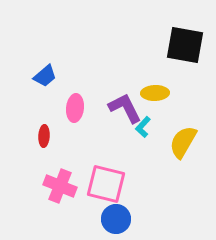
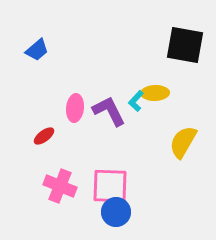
blue trapezoid: moved 8 px left, 26 px up
purple L-shape: moved 16 px left, 3 px down
cyan L-shape: moved 7 px left, 26 px up
red ellipse: rotated 50 degrees clockwise
pink square: moved 4 px right, 2 px down; rotated 12 degrees counterclockwise
blue circle: moved 7 px up
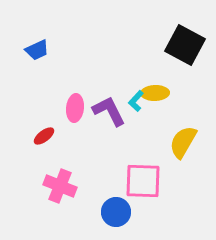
black square: rotated 18 degrees clockwise
blue trapezoid: rotated 15 degrees clockwise
pink square: moved 33 px right, 5 px up
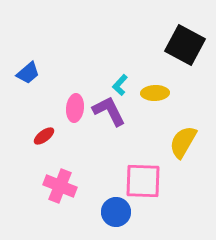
blue trapezoid: moved 9 px left, 23 px down; rotated 15 degrees counterclockwise
cyan L-shape: moved 16 px left, 16 px up
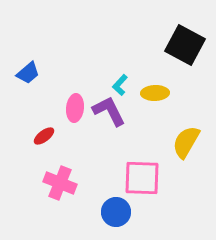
yellow semicircle: moved 3 px right
pink square: moved 1 px left, 3 px up
pink cross: moved 3 px up
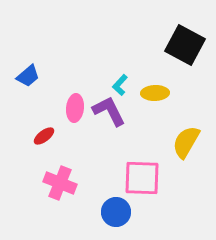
blue trapezoid: moved 3 px down
